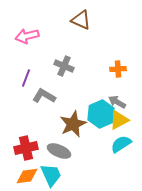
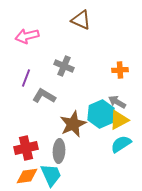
orange cross: moved 2 px right, 1 px down
gray ellipse: rotated 70 degrees clockwise
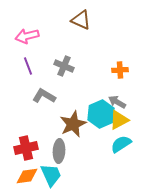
purple line: moved 2 px right, 12 px up; rotated 42 degrees counterclockwise
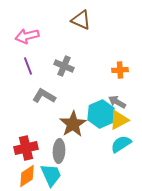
brown star: rotated 8 degrees counterclockwise
orange diamond: rotated 25 degrees counterclockwise
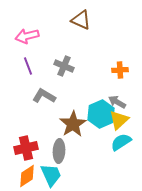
yellow triangle: rotated 15 degrees counterclockwise
cyan semicircle: moved 2 px up
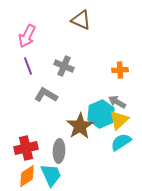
pink arrow: rotated 50 degrees counterclockwise
gray L-shape: moved 2 px right, 1 px up
brown star: moved 7 px right, 2 px down
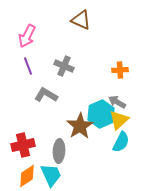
cyan semicircle: rotated 150 degrees clockwise
red cross: moved 3 px left, 3 px up
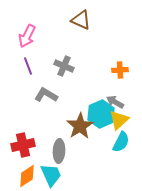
gray arrow: moved 2 px left
